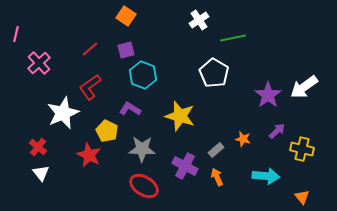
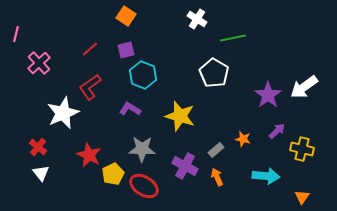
white cross: moved 2 px left, 1 px up; rotated 24 degrees counterclockwise
yellow pentagon: moved 6 px right, 43 px down; rotated 20 degrees clockwise
orange triangle: rotated 14 degrees clockwise
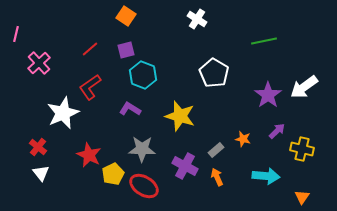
green line: moved 31 px right, 3 px down
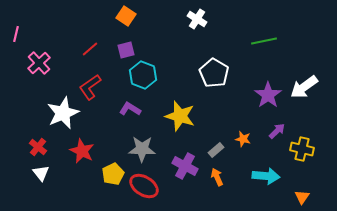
red star: moved 7 px left, 4 px up
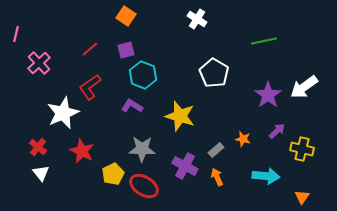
purple L-shape: moved 2 px right, 3 px up
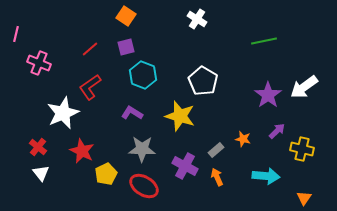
purple square: moved 3 px up
pink cross: rotated 25 degrees counterclockwise
white pentagon: moved 11 px left, 8 px down
purple L-shape: moved 7 px down
yellow pentagon: moved 7 px left
orange triangle: moved 2 px right, 1 px down
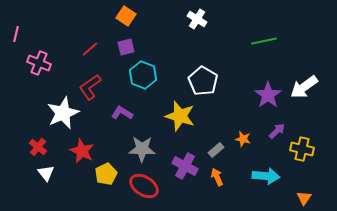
purple L-shape: moved 10 px left
white triangle: moved 5 px right
